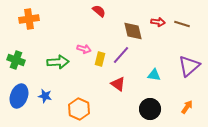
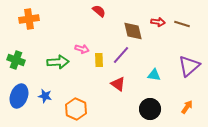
pink arrow: moved 2 px left
yellow rectangle: moved 1 px left, 1 px down; rotated 16 degrees counterclockwise
orange hexagon: moved 3 px left
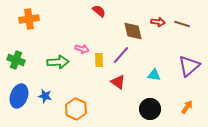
red triangle: moved 2 px up
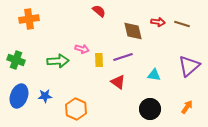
purple line: moved 2 px right, 2 px down; rotated 30 degrees clockwise
green arrow: moved 1 px up
blue star: rotated 16 degrees counterclockwise
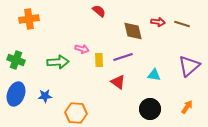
green arrow: moved 1 px down
blue ellipse: moved 3 px left, 2 px up
orange hexagon: moved 4 px down; rotated 20 degrees counterclockwise
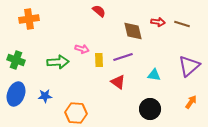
orange arrow: moved 4 px right, 5 px up
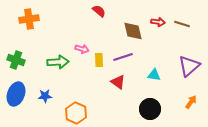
orange hexagon: rotated 20 degrees clockwise
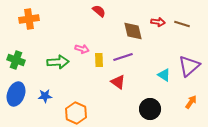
cyan triangle: moved 10 px right; rotated 24 degrees clockwise
